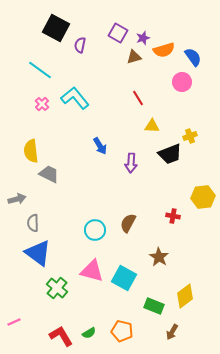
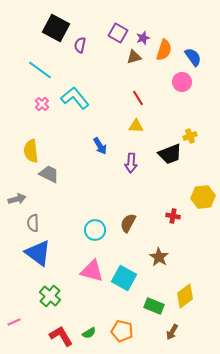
orange semicircle: rotated 55 degrees counterclockwise
yellow triangle: moved 16 px left
green cross: moved 7 px left, 8 px down
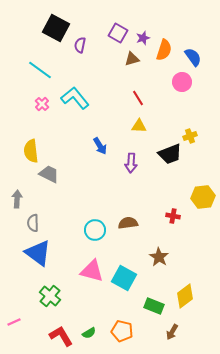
brown triangle: moved 2 px left, 2 px down
yellow triangle: moved 3 px right
gray arrow: rotated 72 degrees counterclockwise
brown semicircle: rotated 54 degrees clockwise
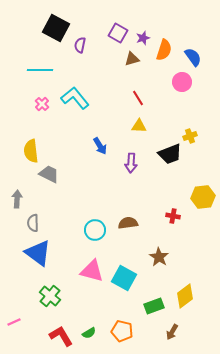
cyan line: rotated 35 degrees counterclockwise
green rectangle: rotated 42 degrees counterclockwise
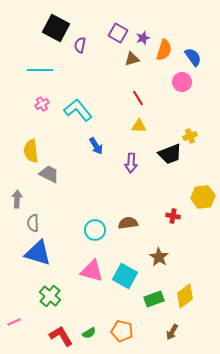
cyan L-shape: moved 3 px right, 12 px down
pink cross: rotated 16 degrees clockwise
blue arrow: moved 4 px left
blue triangle: rotated 20 degrees counterclockwise
cyan square: moved 1 px right, 2 px up
green rectangle: moved 7 px up
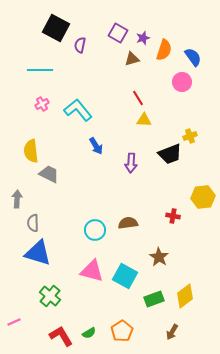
yellow triangle: moved 5 px right, 6 px up
orange pentagon: rotated 25 degrees clockwise
